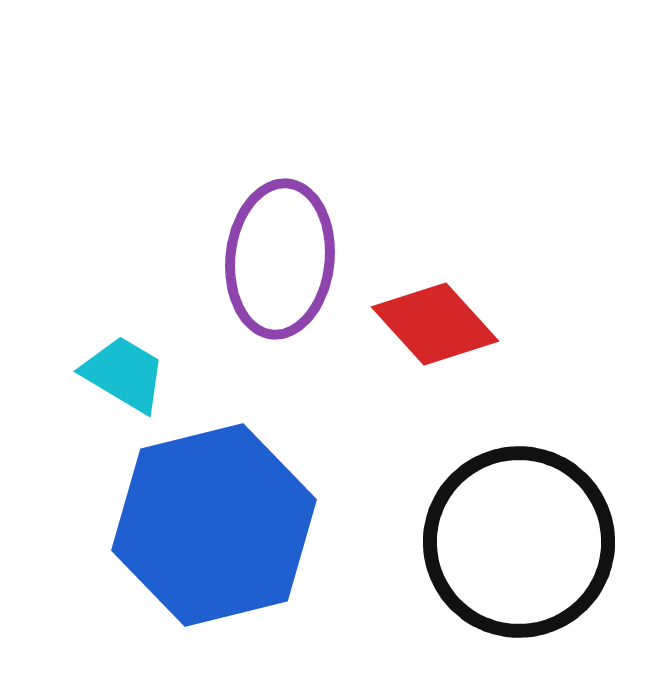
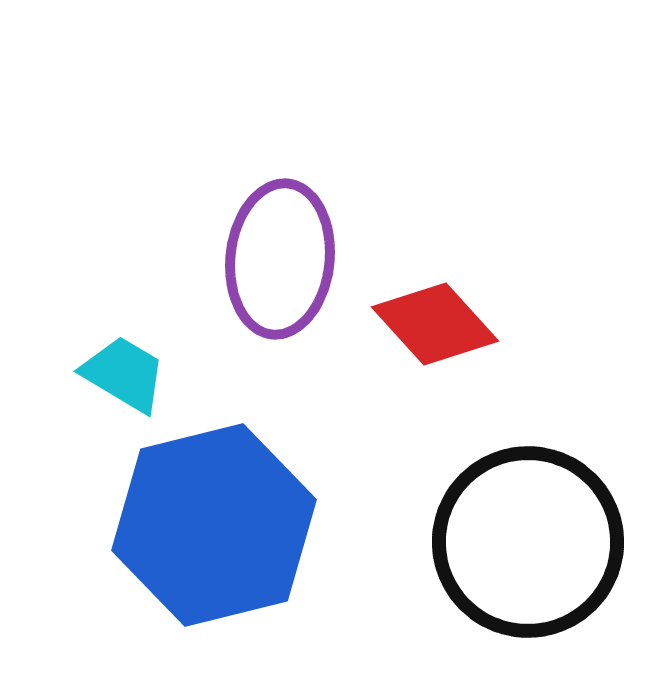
black circle: moved 9 px right
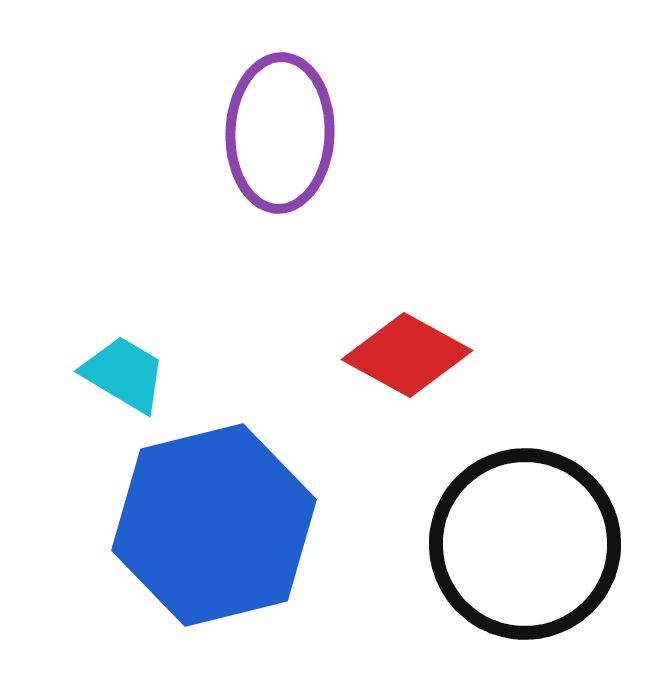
purple ellipse: moved 126 px up; rotated 4 degrees counterclockwise
red diamond: moved 28 px left, 31 px down; rotated 19 degrees counterclockwise
black circle: moved 3 px left, 2 px down
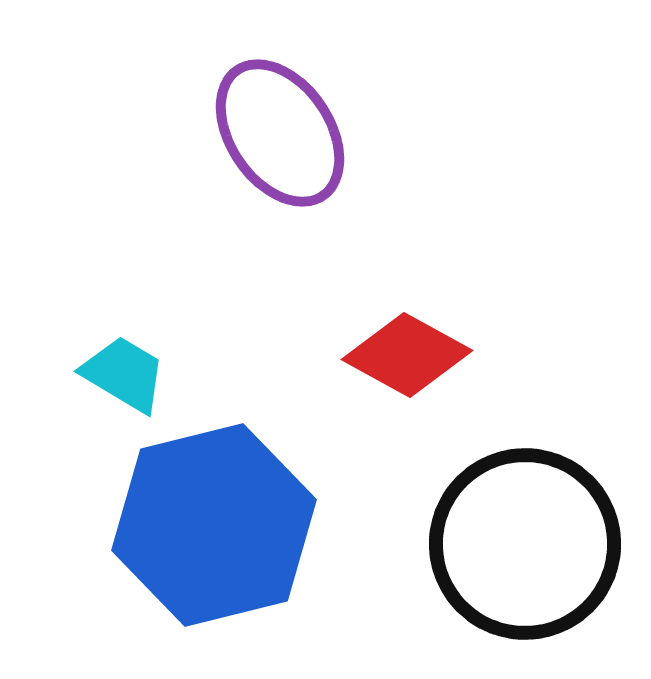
purple ellipse: rotated 36 degrees counterclockwise
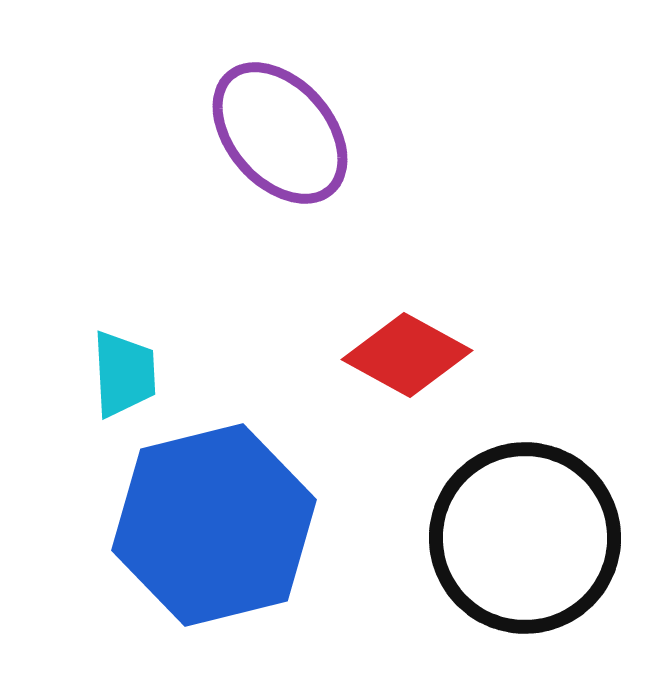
purple ellipse: rotated 7 degrees counterclockwise
cyan trapezoid: rotated 56 degrees clockwise
black circle: moved 6 px up
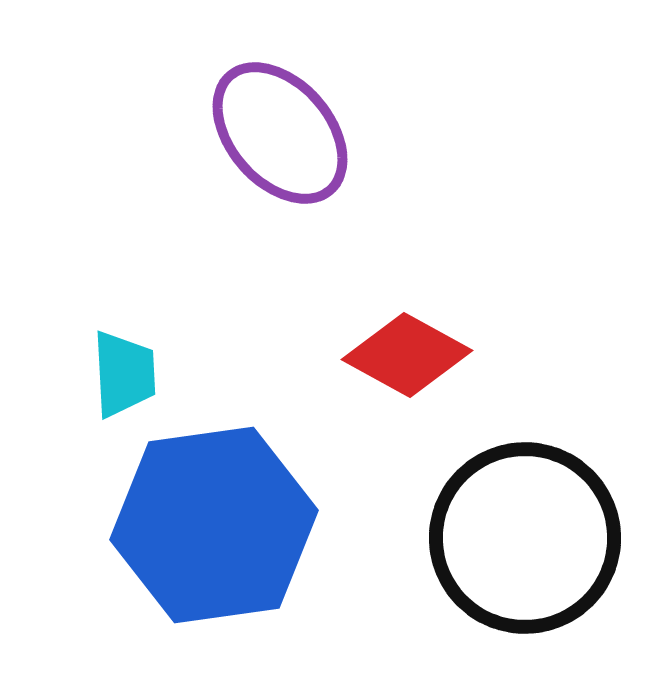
blue hexagon: rotated 6 degrees clockwise
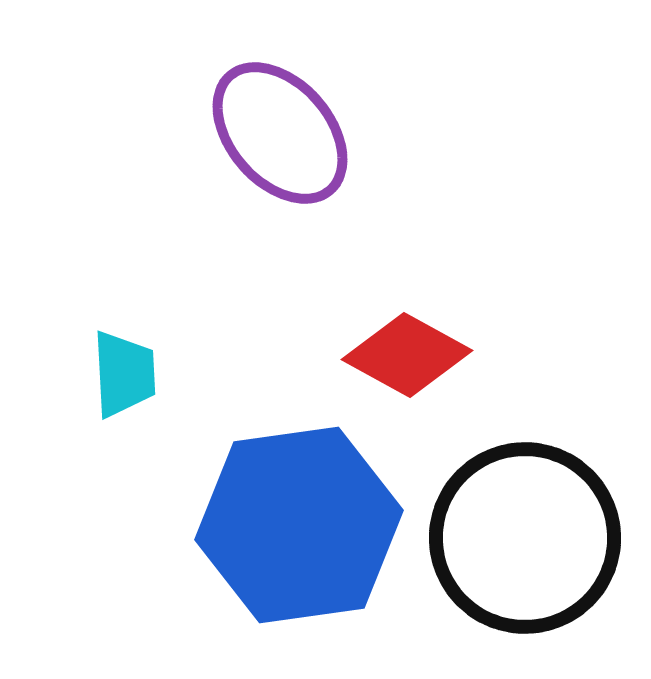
blue hexagon: moved 85 px right
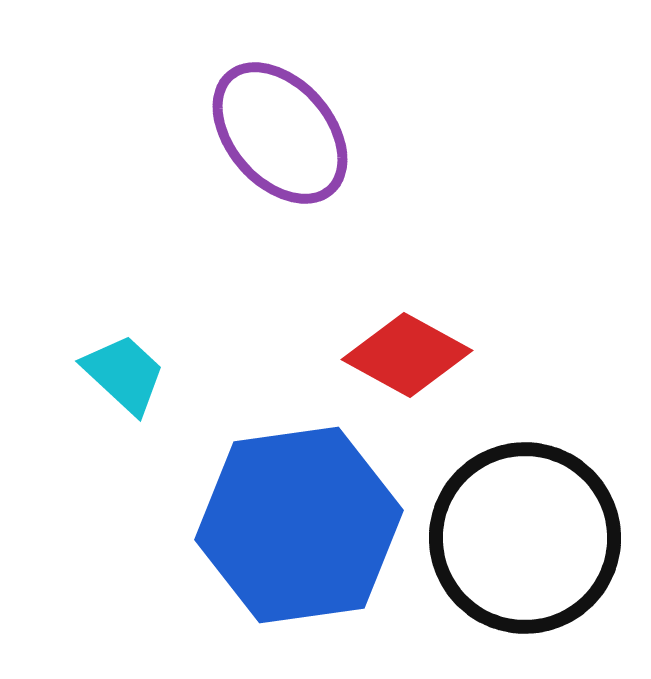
cyan trapezoid: rotated 44 degrees counterclockwise
